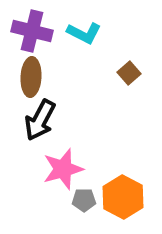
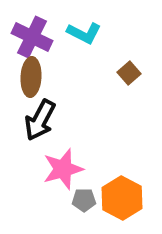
purple cross: moved 6 px down; rotated 12 degrees clockwise
orange hexagon: moved 1 px left, 1 px down
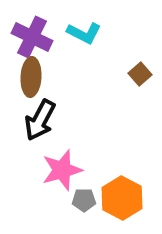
brown square: moved 11 px right, 1 px down
pink star: moved 1 px left, 1 px down
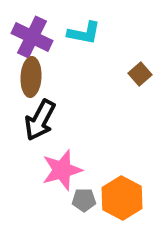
cyan L-shape: rotated 16 degrees counterclockwise
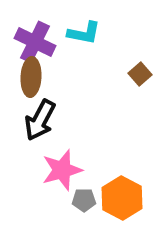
purple cross: moved 3 px right, 5 px down
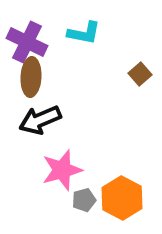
purple cross: moved 8 px left
black arrow: rotated 39 degrees clockwise
gray pentagon: rotated 15 degrees counterclockwise
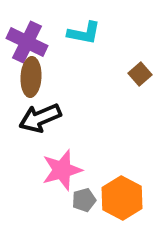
black arrow: moved 2 px up
